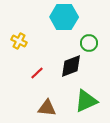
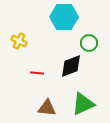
red line: rotated 48 degrees clockwise
green triangle: moved 3 px left, 3 px down
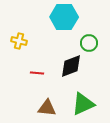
yellow cross: rotated 14 degrees counterclockwise
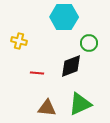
green triangle: moved 3 px left
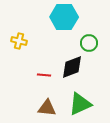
black diamond: moved 1 px right, 1 px down
red line: moved 7 px right, 2 px down
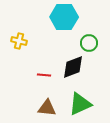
black diamond: moved 1 px right
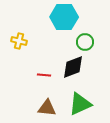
green circle: moved 4 px left, 1 px up
